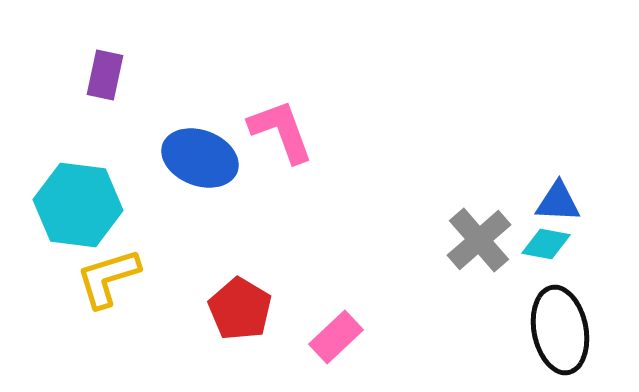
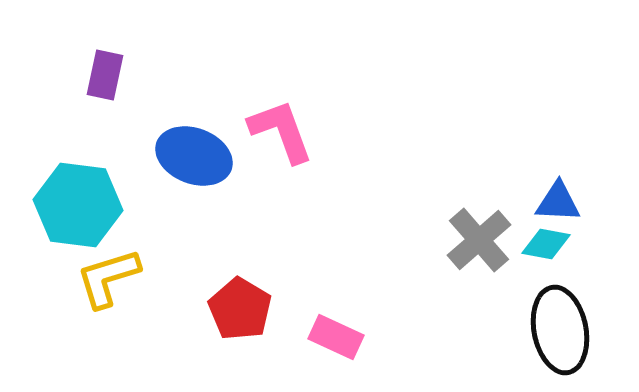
blue ellipse: moved 6 px left, 2 px up
pink rectangle: rotated 68 degrees clockwise
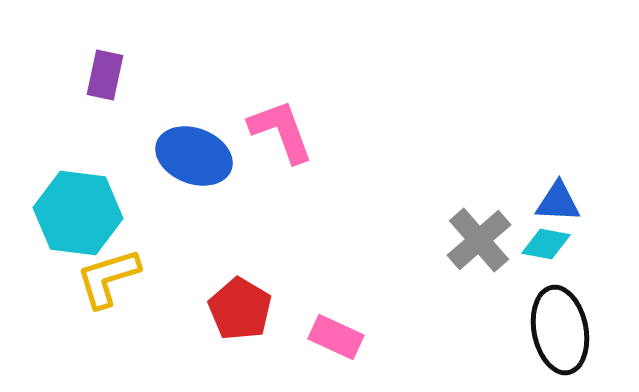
cyan hexagon: moved 8 px down
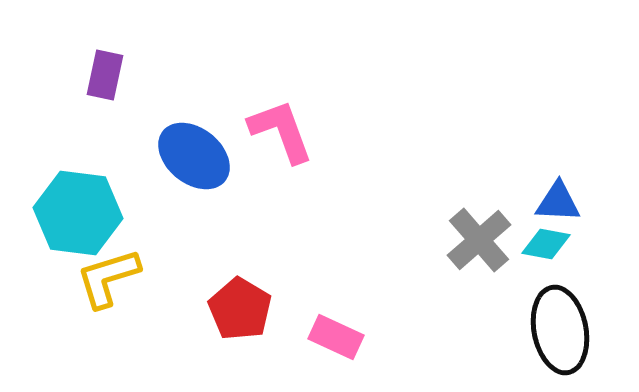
blue ellipse: rotated 18 degrees clockwise
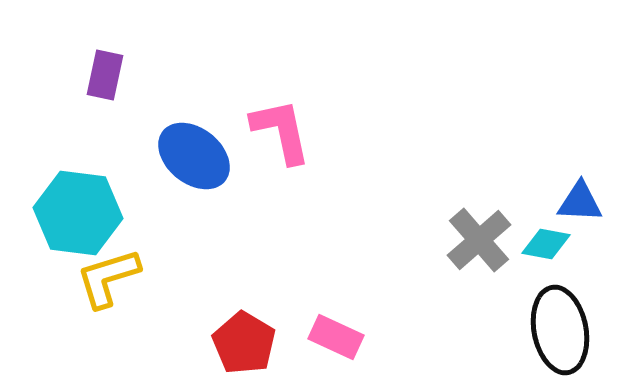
pink L-shape: rotated 8 degrees clockwise
blue triangle: moved 22 px right
red pentagon: moved 4 px right, 34 px down
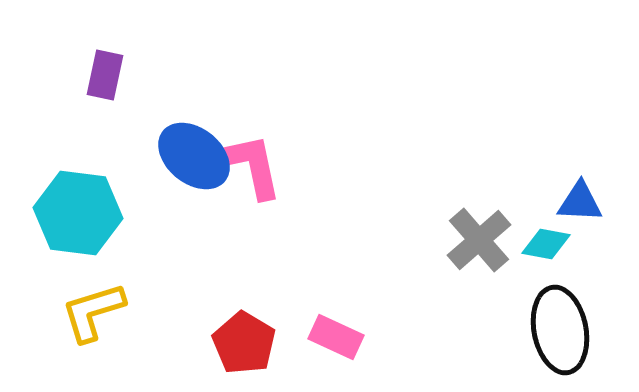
pink L-shape: moved 29 px left, 35 px down
yellow L-shape: moved 15 px left, 34 px down
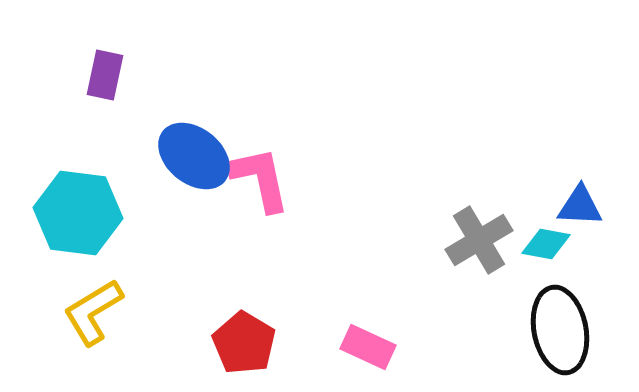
pink L-shape: moved 8 px right, 13 px down
blue triangle: moved 4 px down
gray cross: rotated 10 degrees clockwise
yellow L-shape: rotated 14 degrees counterclockwise
pink rectangle: moved 32 px right, 10 px down
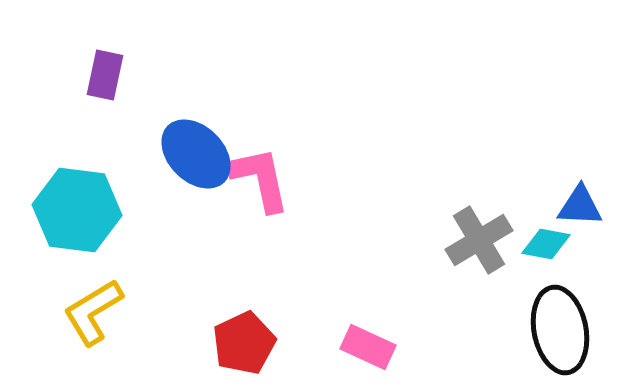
blue ellipse: moved 2 px right, 2 px up; rotated 6 degrees clockwise
cyan hexagon: moved 1 px left, 3 px up
red pentagon: rotated 16 degrees clockwise
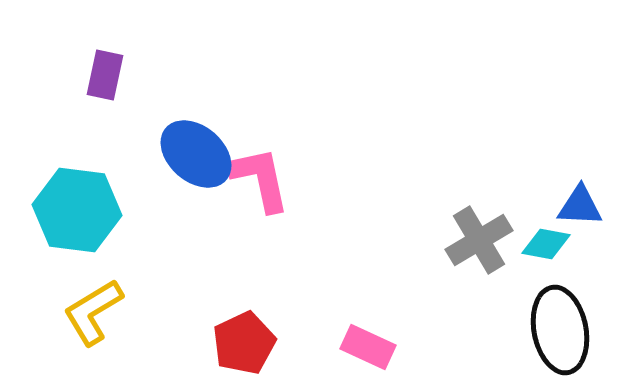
blue ellipse: rotated 4 degrees counterclockwise
